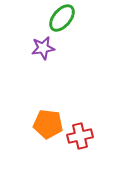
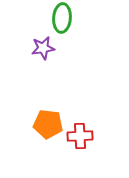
green ellipse: rotated 36 degrees counterclockwise
red cross: rotated 10 degrees clockwise
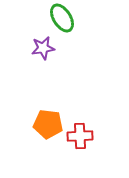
green ellipse: rotated 36 degrees counterclockwise
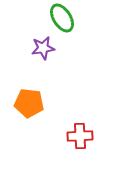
orange pentagon: moved 19 px left, 21 px up
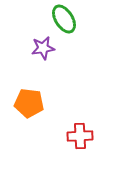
green ellipse: moved 2 px right, 1 px down
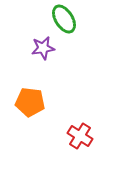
orange pentagon: moved 1 px right, 1 px up
red cross: rotated 35 degrees clockwise
